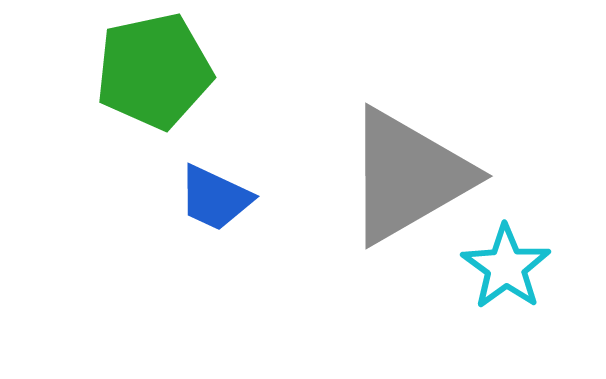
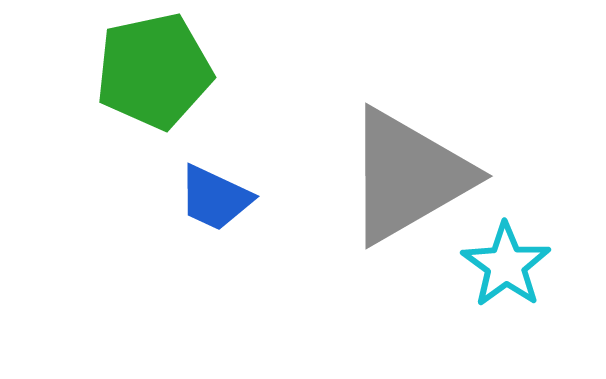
cyan star: moved 2 px up
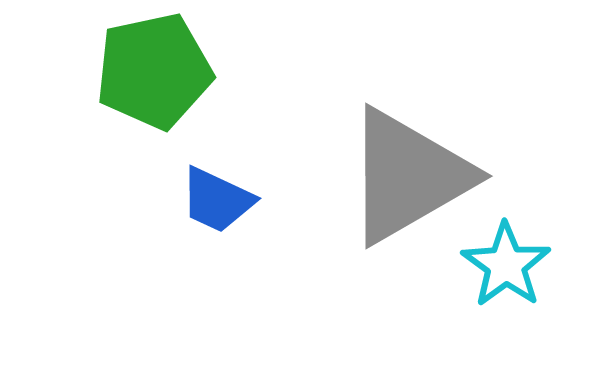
blue trapezoid: moved 2 px right, 2 px down
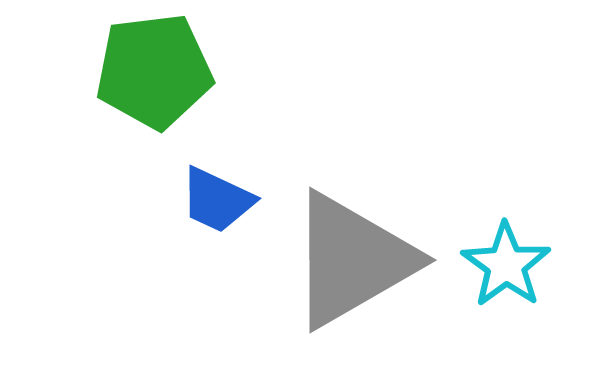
green pentagon: rotated 5 degrees clockwise
gray triangle: moved 56 px left, 84 px down
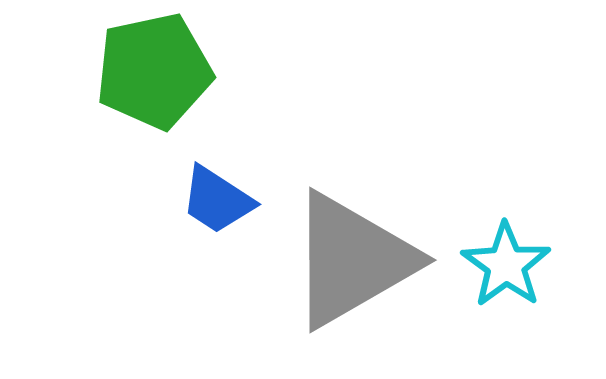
green pentagon: rotated 5 degrees counterclockwise
blue trapezoid: rotated 8 degrees clockwise
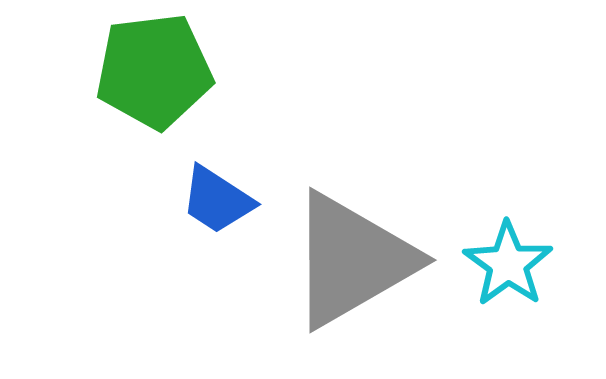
green pentagon: rotated 5 degrees clockwise
cyan star: moved 2 px right, 1 px up
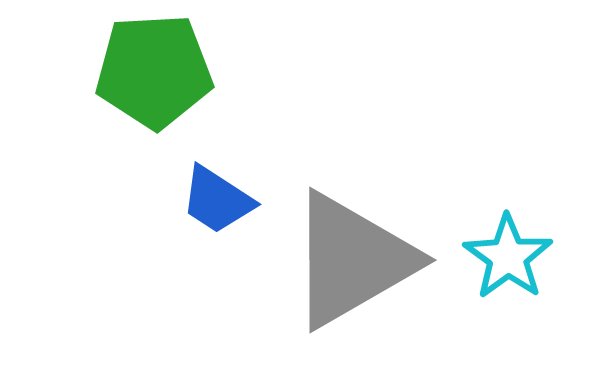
green pentagon: rotated 4 degrees clockwise
cyan star: moved 7 px up
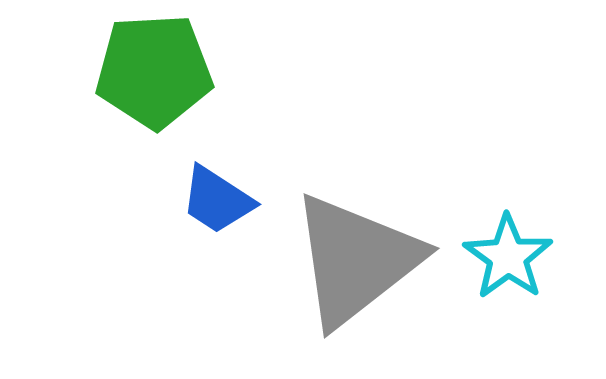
gray triangle: moved 4 px right; rotated 8 degrees counterclockwise
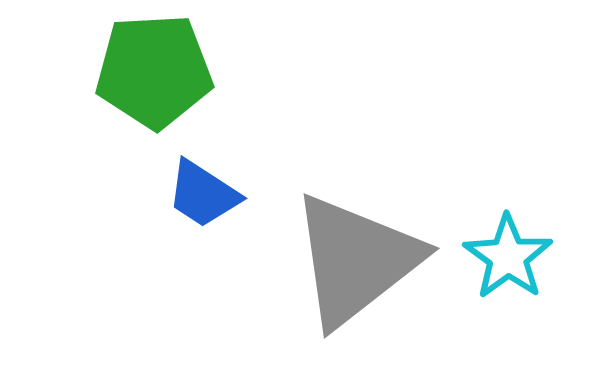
blue trapezoid: moved 14 px left, 6 px up
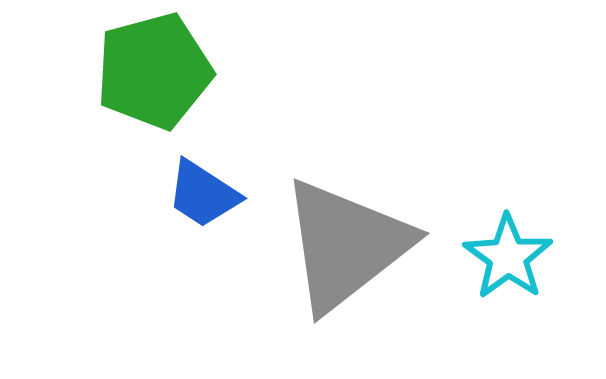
green pentagon: rotated 12 degrees counterclockwise
gray triangle: moved 10 px left, 15 px up
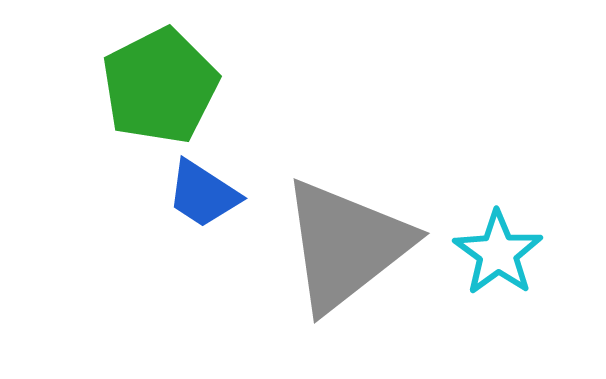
green pentagon: moved 6 px right, 15 px down; rotated 12 degrees counterclockwise
cyan star: moved 10 px left, 4 px up
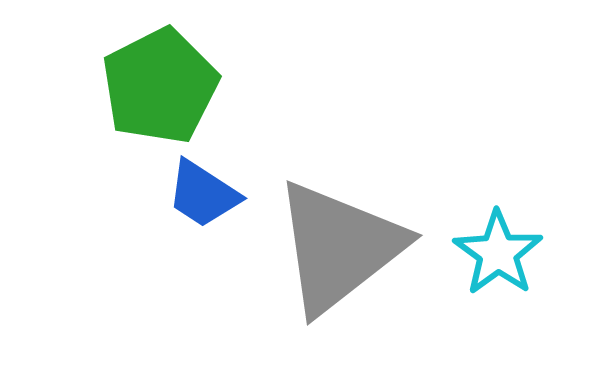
gray triangle: moved 7 px left, 2 px down
